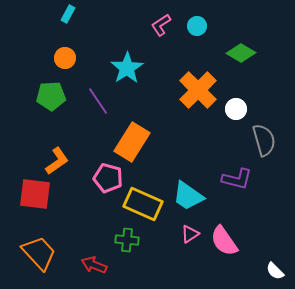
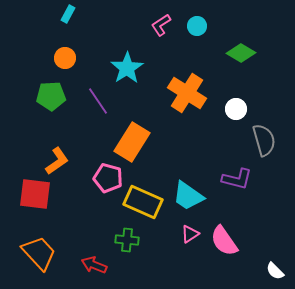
orange cross: moved 11 px left, 3 px down; rotated 12 degrees counterclockwise
yellow rectangle: moved 2 px up
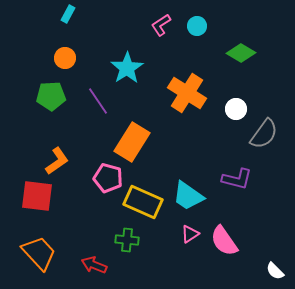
gray semicircle: moved 6 px up; rotated 52 degrees clockwise
red square: moved 2 px right, 2 px down
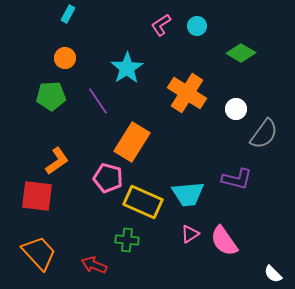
cyan trapezoid: moved 2 px up; rotated 40 degrees counterclockwise
white semicircle: moved 2 px left, 3 px down
